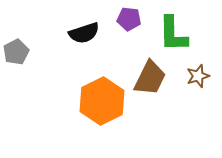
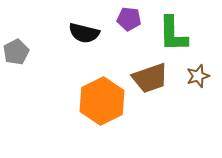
black semicircle: rotated 32 degrees clockwise
brown trapezoid: rotated 45 degrees clockwise
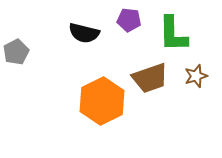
purple pentagon: moved 1 px down
brown star: moved 2 px left
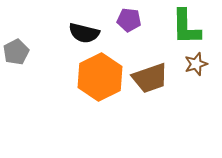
green L-shape: moved 13 px right, 7 px up
brown star: moved 12 px up
orange hexagon: moved 2 px left, 24 px up
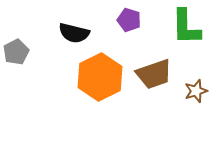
purple pentagon: rotated 10 degrees clockwise
black semicircle: moved 10 px left
brown star: moved 27 px down
brown trapezoid: moved 4 px right, 4 px up
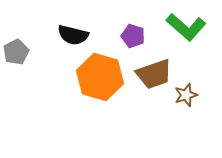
purple pentagon: moved 4 px right, 16 px down
green L-shape: rotated 48 degrees counterclockwise
black semicircle: moved 1 px left, 2 px down
orange hexagon: rotated 18 degrees counterclockwise
brown star: moved 10 px left, 4 px down
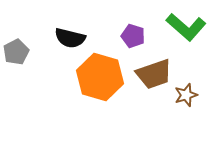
black semicircle: moved 3 px left, 3 px down
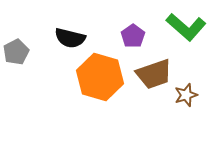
purple pentagon: rotated 20 degrees clockwise
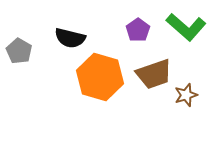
purple pentagon: moved 5 px right, 6 px up
gray pentagon: moved 3 px right, 1 px up; rotated 15 degrees counterclockwise
